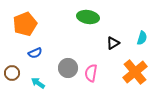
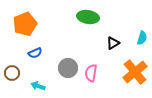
cyan arrow: moved 3 px down; rotated 16 degrees counterclockwise
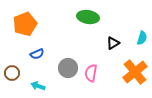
blue semicircle: moved 2 px right, 1 px down
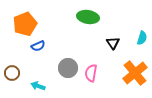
black triangle: rotated 32 degrees counterclockwise
blue semicircle: moved 1 px right, 8 px up
orange cross: moved 1 px down
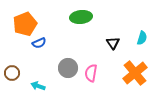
green ellipse: moved 7 px left; rotated 15 degrees counterclockwise
blue semicircle: moved 1 px right, 3 px up
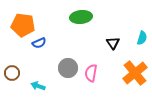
orange pentagon: moved 2 px left, 1 px down; rotated 30 degrees clockwise
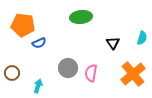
orange cross: moved 2 px left, 1 px down
cyan arrow: rotated 88 degrees clockwise
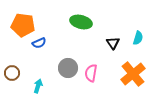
green ellipse: moved 5 px down; rotated 20 degrees clockwise
cyan semicircle: moved 4 px left
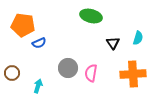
green ellipse: moved 10 px right, 6 px up
orange cross: rotated 35 degrees clockwise
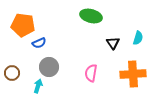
gray circle: moved 19 px left, 1 px up
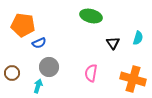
orange cross: moved 5 px down; rotated 20 degrees clockwise
